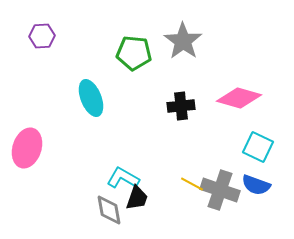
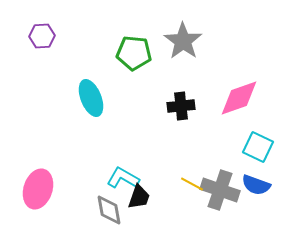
pink diamond: rotated 36 degrees counterclockwise
pink ellipse: moved 11 px right, 41 px down
black trapezoid: moved 2 px right, 1 px up
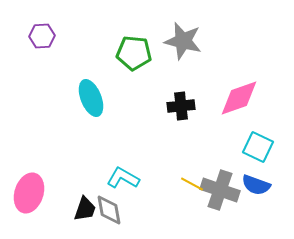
gray star: rotated 21 degrees counterclockwise
pink ellipse: moved 9 px left, 4 px down
black trapezoid: moved 54 px left, 12 px down
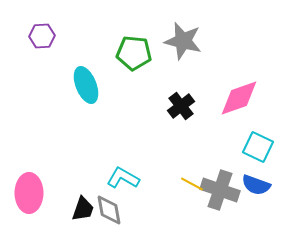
cyan ellipse: moved 5 px left, 13 px up
black cross: rotated 32 degrees counterclockwise
pink ellipse: rotated 18 degrees counterclockwise
black trapezoid: moved 2 px left
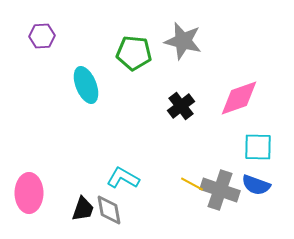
cyan square: rotated 24 degrees counterclockwise
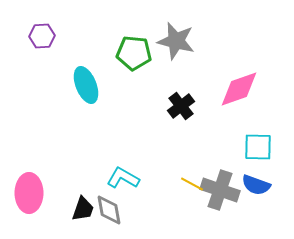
gray star: moved 7 px left
pink diamond: moved 9 px up
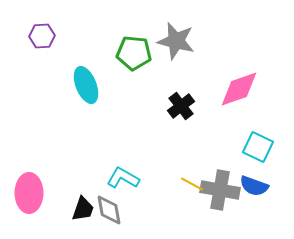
cyan square: rotated 24 degrees clockwise
blue semicircle: moved 2 px left, 1 px down
gray cross: rotated 9 degrees counterclockwise
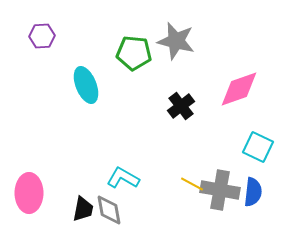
blue semicircle: moved 1 px left, 6 px down; rotated 104 degrees counterclockwise
black trapezoid: rotated 8 degrees counterclockwise
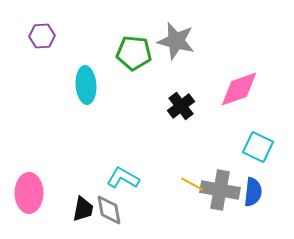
cyan ellipse: rotated 18 degrees clockwise
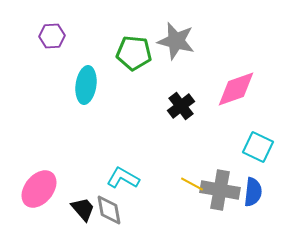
purple hexagon: moved 10 px right
cyan ellipse: rotated 12 degrees clockwise
pink diamond: moved 3 px left
pink ellipse: moved 10 px right, 4 px up; rotated 39 degrees clockwise
black trapezoid: rotated 52 degrees counterclockwise
